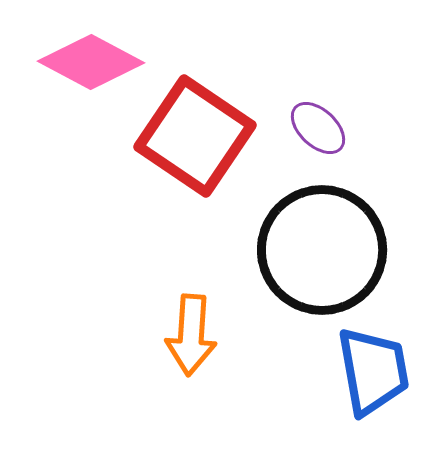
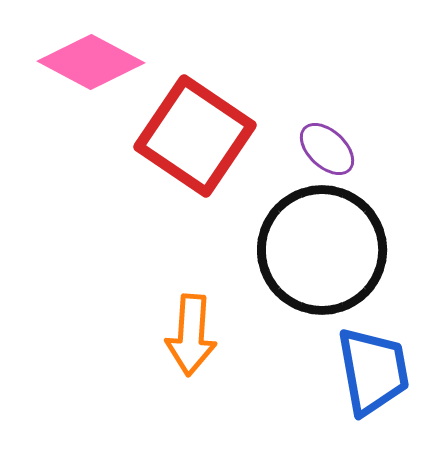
purple ellipse: moved 9 px right, 21 px down
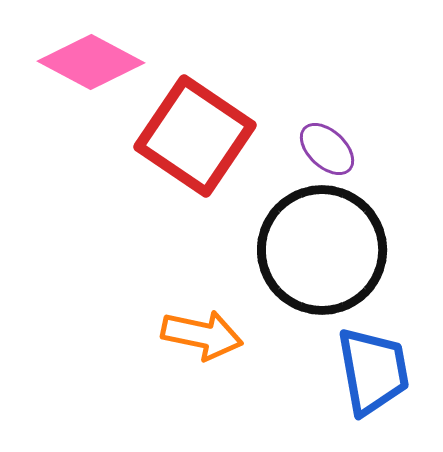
orange arrow: moved 11 px right; rotated 82 degrees counterclockwise
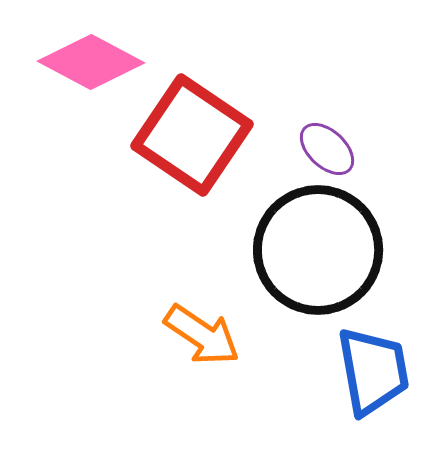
red square: moved 3 px left, 1 px up
black circle: moved 4 px left
orange arrow: rotated 22 degrees clockwise
